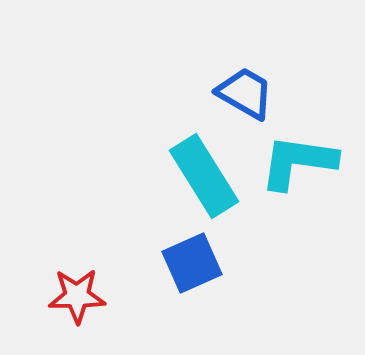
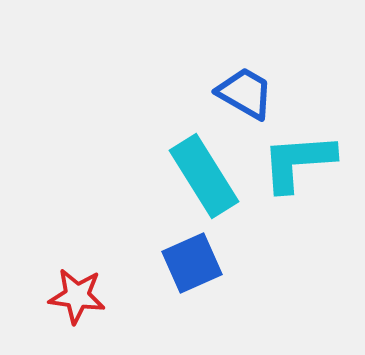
cyan L-shape: rotated 12 degrees counterclockwise
red star: rotated 8 degrees clockwise
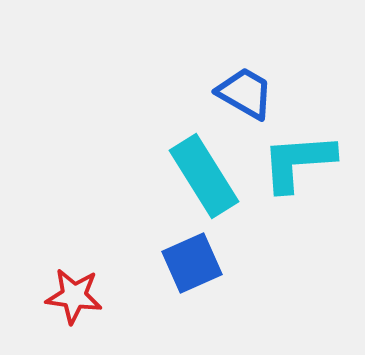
red star: moved 3 px left
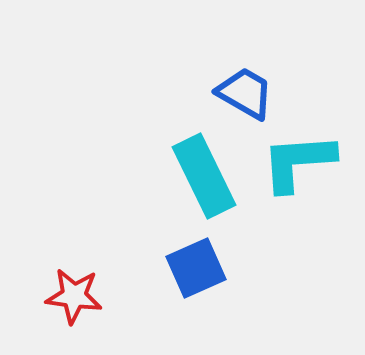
cyan rectangle: rotated 6 degrees clockwise
blue square: moved 4 px right, 5 px down
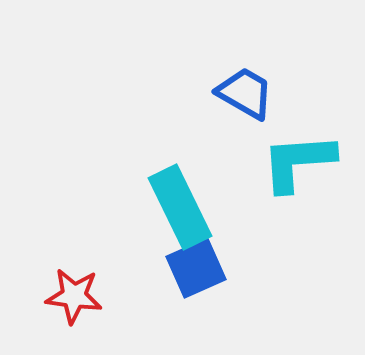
cyan rectangle: moved 24 px left, 31 px down
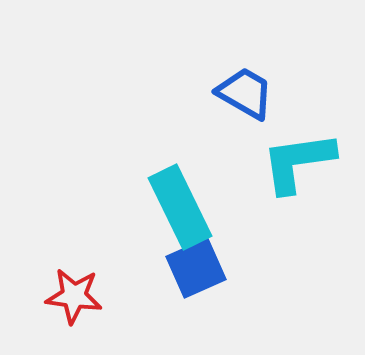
cyan L-shape: rotated 4 degrees counterclockwise
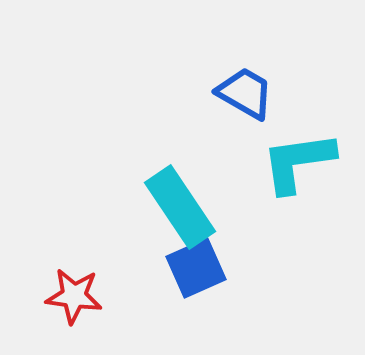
cyan rectangle: rotated 8 degrees counterclockwise
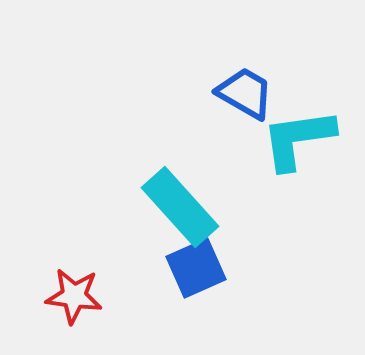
cyan L-shape: moved 23 px up
cyan rectangle: rotated 8 degrees counterclockwise
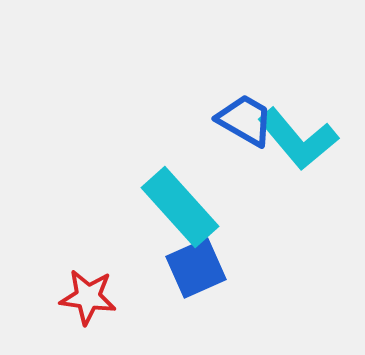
blue trapezoid: moved 27 px down
cyan L-shape: rotated 122 degrees counterclockwise
red star: moved 14 px right, 1 px down
